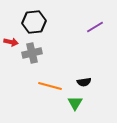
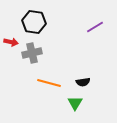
black hexagon: rotated 15 degrees clockwise
black semicircle: moved 1 px left
orange line: moved 1 px left, 3 px up
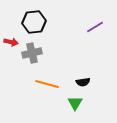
black hexagon: rotated 15 degrees counterclockwise
orange line: moved 2 px left, 1 px down
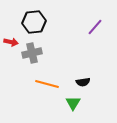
purple line: rotated 18 degrees counterclockwise
green triangle: moved 2 px left
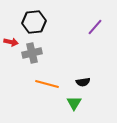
green triangle: moved 1 px right
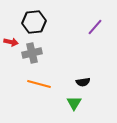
orange line: moved 8 px left
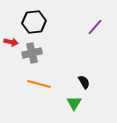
black semicircle: moved 1 px right; rotated 112 degrees counterclockwise
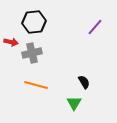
orange line: moved 3 px left, 1 px down
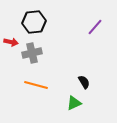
green triangle: rotated 35 degrees clockwise
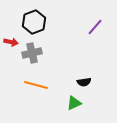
black hexagon: rotated 15 degrees counterclockwise
black semicircle: rotated 112 degrees clockwise
